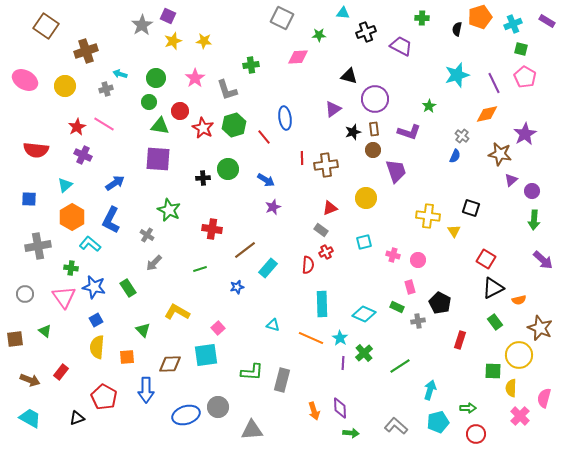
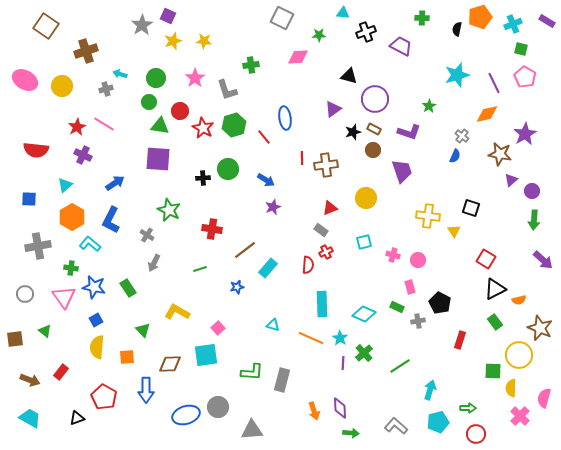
yellow circle at (65, 86): moved 3 px left
brown rectangle at (374, 129): rotated 56 degrees counterclockwise
purple trapezoid at (396, 171): moved 6 px right
gray arrow at (154, 263): rotated 18 degrees counterclockwise
black triangle at (493, 288): moved 2 px right, 1 px down
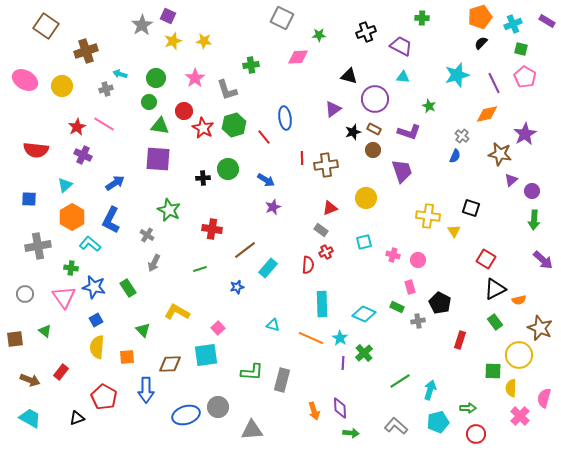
cyan triangle at (343, 13): moved 60 px right, 64 px down
black semicircle at (457, 29): moved 24 px right, 14 px down; rotated 32 degrees clockwise
green star at (429, 106): rotated 16 degrees counterclockwise
red circle at (180, 111): moved 4 px right
green line at (400, 366): moved 15 px down
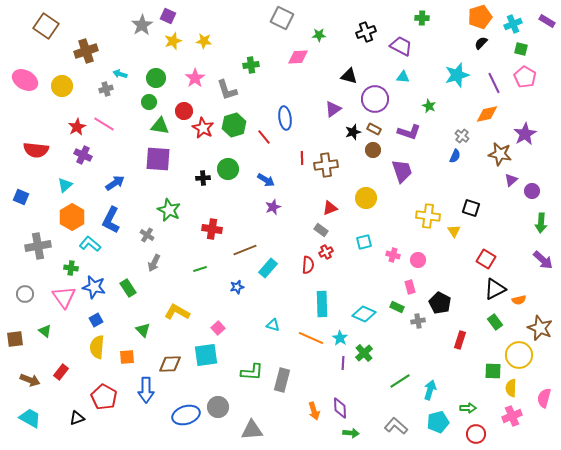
blue square at (29, 199): moved 8 px left, 2 px up; rotated 21 degrees clockwise
green arrow at (534, 220): moved 7 px right, 3 px down
brown line at (245, 250): rotated 15 degrees clockwise
pink cross at (520, 416): moved 8 px left; rotated 24 degrees clockwise
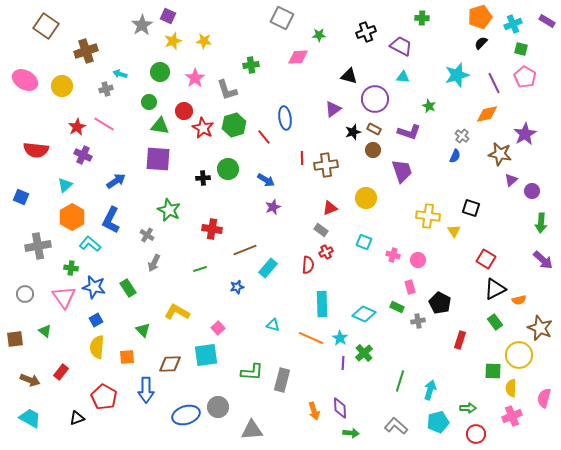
green circle at (156, 78): moved 4 px right, 6 px up
blue arrow at (115, 183): moved 1 px right, 2 px up
cyan square at (364, 242): rotated 35 degrees clockwise
green line at (400, 381): rotated 40 degrees counterclockwise
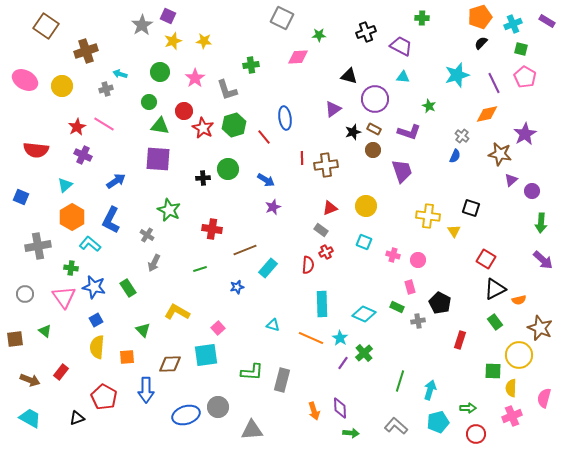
yellow circle at (366, 198): moved 8 px down
purple line at (343, 363): rotated 32 degrees clockwise
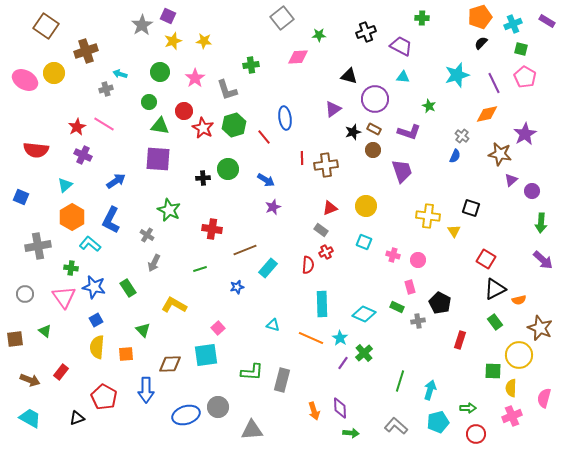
gray square at (282, 18): rotated 25 degrees clockwise
yellow circle at (62, 86): moved 8 px left, 13 px up
yellow L-shape at (177, 312): moved 3 px left, 7 px up
orange square at (127, 357): moved 1 px left, 3 px up
